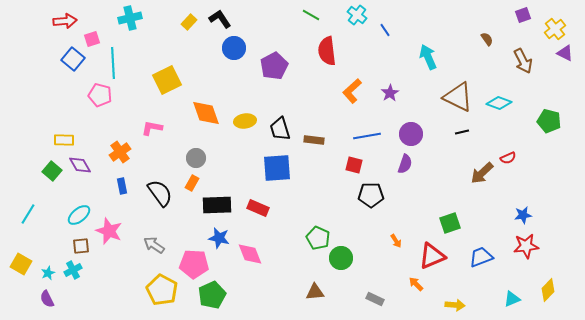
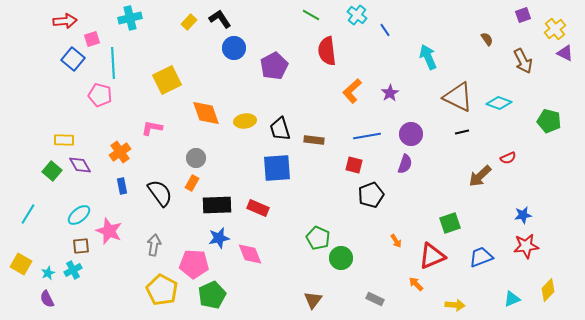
brown arrow at (482, 173): moved 2 px left, 3 px down
black pentagon at (371, 195): rotated 20 degrees counterclockwise
blue star at (219, 238): rotated 25 degrees counterclockwise
gray arrow at (154, 245): rotated 65 degrees clockwise
brown triangle at (315, 292): moved 2 px left, 8 px down; rotated 48 degrees counterclockwise
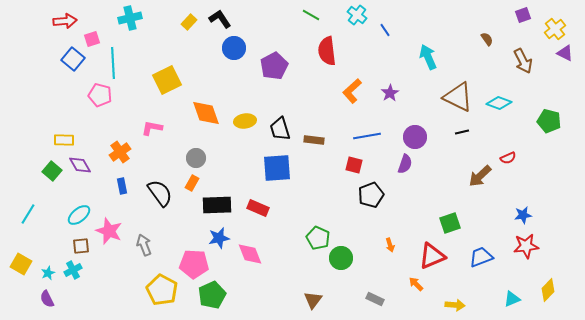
purple circle at (411, 134): moved 4 px right, 3 px down
orange arrow at (396, 241): moved 6 px left, 4 px down; rotated 16 degrees clockwise
gray arrow at (154, 245): moved 10 px left; rotated 30 degrees counterclockwise
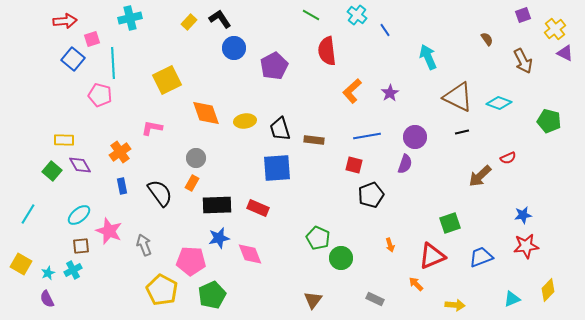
pink pentagon at (194, 264): moved 3 px left, 3 px up
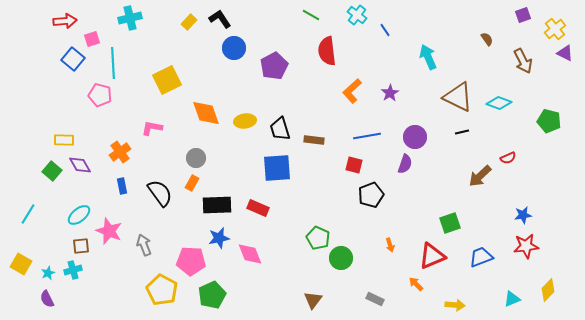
cyan cross at (73, 270): rotated 12 degrees clockwise
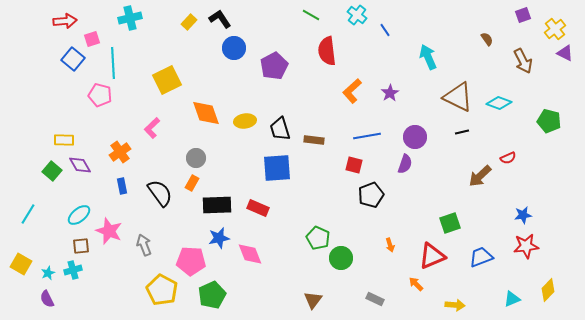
pink L-shape at (152, 128): rotated 55 degrees counterclockwise
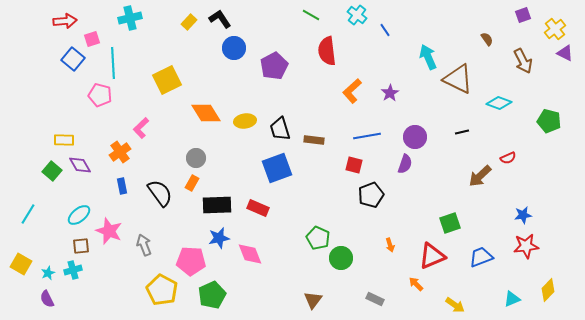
brown triangle at (458, 97): moved 18 px up
orange diamond at (206, 113): rotated 12 degrees counterclockwise
pink L-shape at (152, 128): moved 11 px left
blue square at (277, 168): rotated 16 degrees counterclockwise
yellow arrow at (455, 305): rotated 30 degrees clockwise
